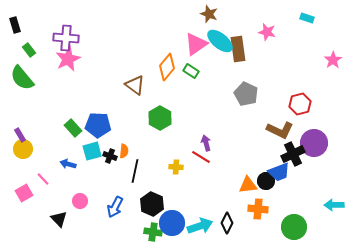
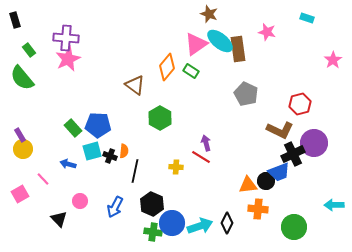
black rectangle at (15, 25): moved 5 px up
pink square at (24, 193): moved 4 px left, 1 px down
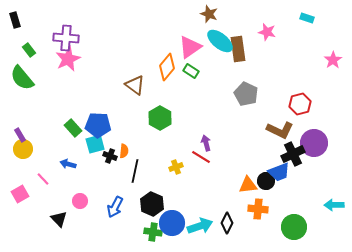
pink triangle at (196, 44): moved 6 px left, 3 px down
cyan square at (92, 151): moved 3 px right, 7 px up
yellow cross at (176, 167): rotated 24 degrees counterclockwise
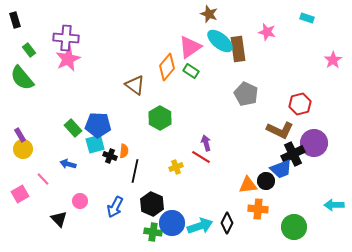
blue trapezoid at (279, 172): moved 2 px right, 3 px up
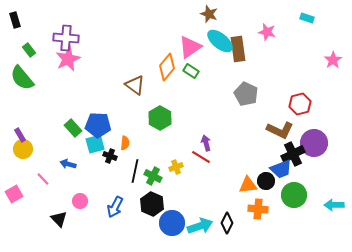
orange semicircle at (124, 151): moved 1 px right, 8 px up
pink square at (20, 194): moved 6 px left
green circle at (294, 227): moved 32 px up
green cross at (153, 232): moved 56 px up; rotated 18 degrees clockwise
